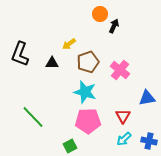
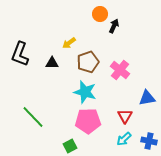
yellow arrow: moved 1 px up
red triangle: moved 2 px right
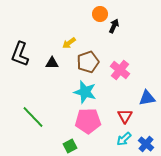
blue cross: moved 3 px left, 3 px down; rotated 28 degrees clockwise
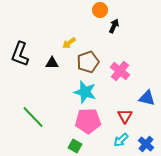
orange circle: moved 4 px up
pink cross: moved 1 px down
blue triangle: rotated 24 degrees clockwise
cyan arrow: moved 3 px left, 1 px down
green square: moved 5 px right; rotated 32 degrees counterclockwise
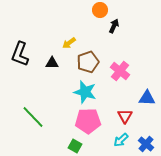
blue triangle: rotated 12 degrees counterclockwise
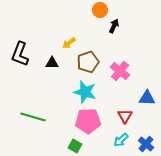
green line: rotated 30 degrees counterclockwise
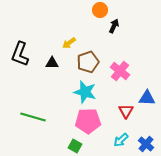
red triangle: moved 1 px right, 5 px up
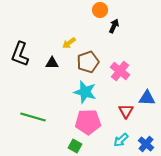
pink pentagon: moved 1 px down
